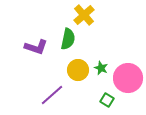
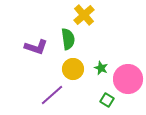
green semicircle: rotated 20 degrees counterclockwise
yellow circle: moved 5 px left, 1 px up
pink circle: moved 1 px down
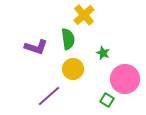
green star: moved 2 px right, 15 px up
pink circle: moved 3 px left
purple line: moved 3 px left, 1 px down
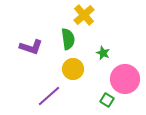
purple L-shape: moved 5 px left
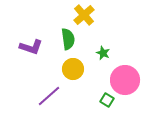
pink circle: moved 1 px down
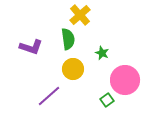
yellow cross: moved 4 px left
green star: moved 1 px left
green square: rotated 24 degrees clockwise
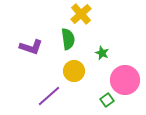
yellow cross: moved 1 px right, 1 px up
yellow circle: moved 1 px right, 2 px down
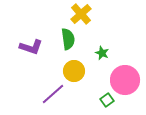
purple line: moved 4 px right, 2 px up
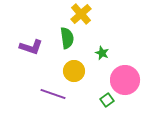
green semicircle: moved 1 px left, 1 px up
purple line: rotated 60 degrees clockwise
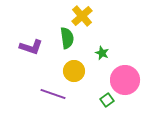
yellow cross: moved 1 px right, 2 px down
